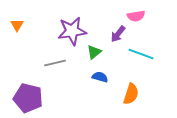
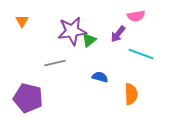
orange triangle: moved 5 px right, 4 px up
green triangle: moved 5 px left, 12 px up
orange semicircle: rotated 20 degrees counterclockwise
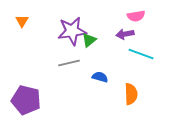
purple arrow: moved 7 px right; rotated 42 degrees clockwise
gray line: moved 14 px right
purple pentagon: moved 2 px left, 2 px down
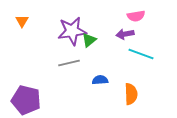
blue semicircle: moved 3 px down; rotated 21 degrees counterclockwise
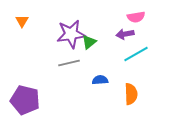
pink semicircle: moved 1 px down
purple star: moved 1 px left, 3 px down
green triangle: moved 2 px down
cyan line: moved 5 px left; rotated 50 degrees counterclockwise
purple pentagon: moved 1 px left
